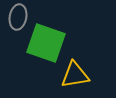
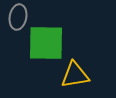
green square: rotated 18 degrees counterclockwise
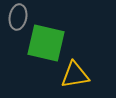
green square: rotated 12 degrees clockwise
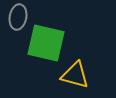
yellow triangle: rotated 24 degrees clockwise
